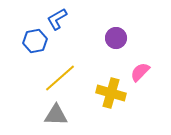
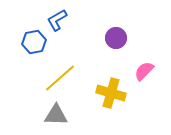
blue L-shape: moved 1 px down
blue hexagon: moved 1 px left, 1 px down
pink semicircle: moved 4 px right, 1 px up
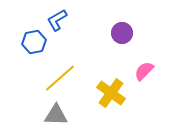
purple circle: moved 6 px right, 5 px up
yellow cross: rotated 20 degrees clockwise
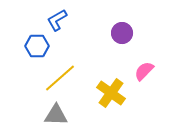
blue hexagon: moved 3 px right, 4 px down; rotated 10 degrees clockwise
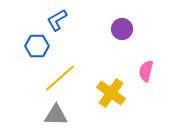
purple circle: moved 4 px up
pink semicircle: moved 2 px right; rotated 30 degrees counterclockwise
